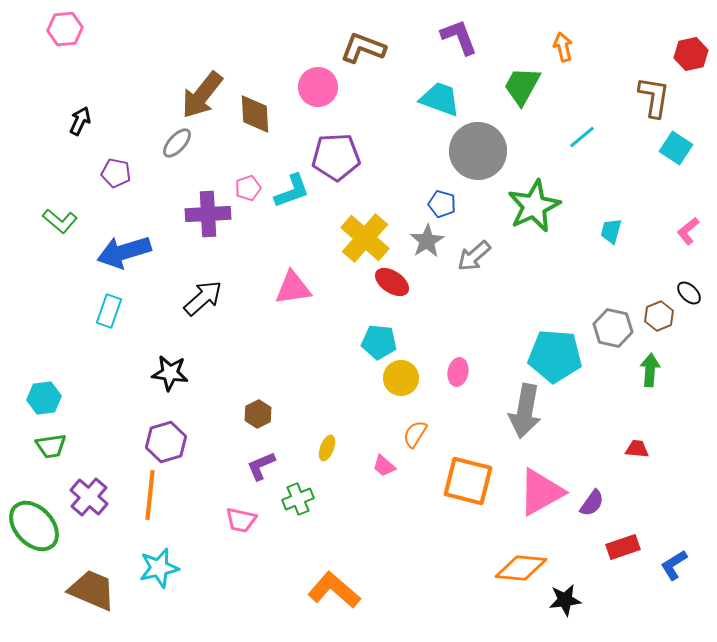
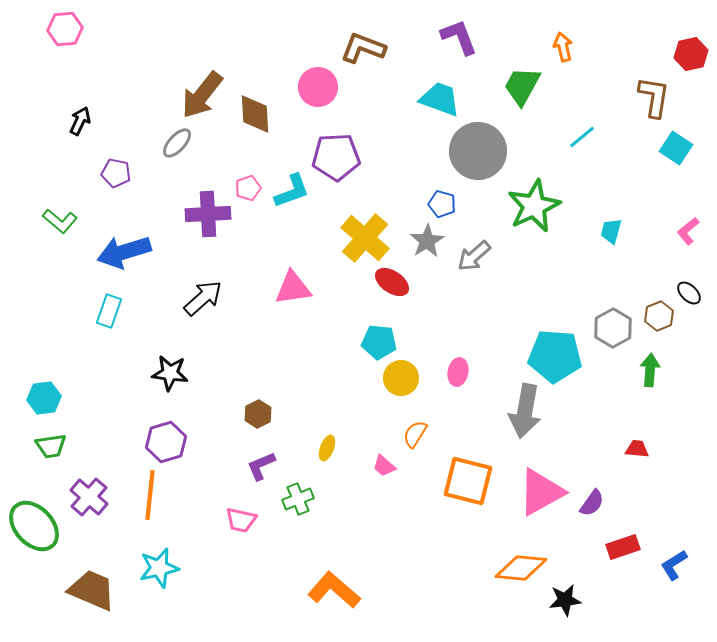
gray hexagon at (613, 328): rotated 18 degrees clockwise
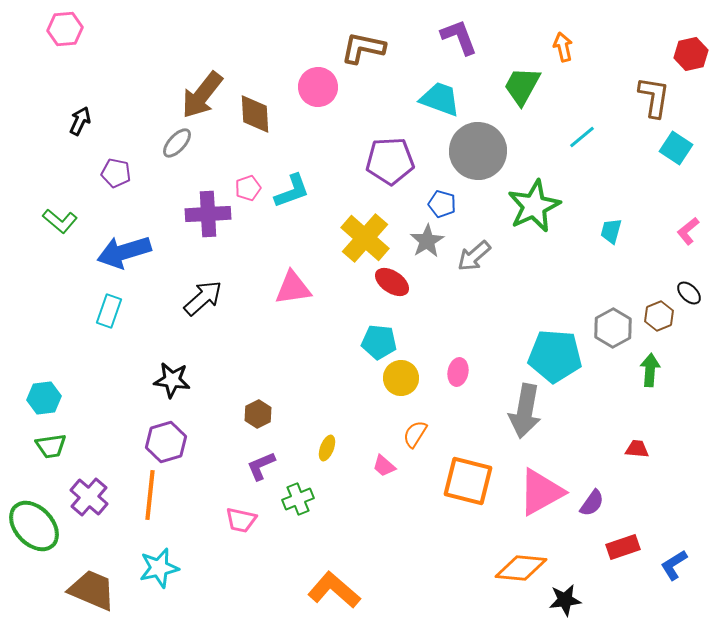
brown L-shape at (363, 48): rotated 9 degrees counterclockwise
purple pentagon at (336, 157): moved 54 px right, 4 px down
black star at (170, 373): moved 2 px right, 7 px down
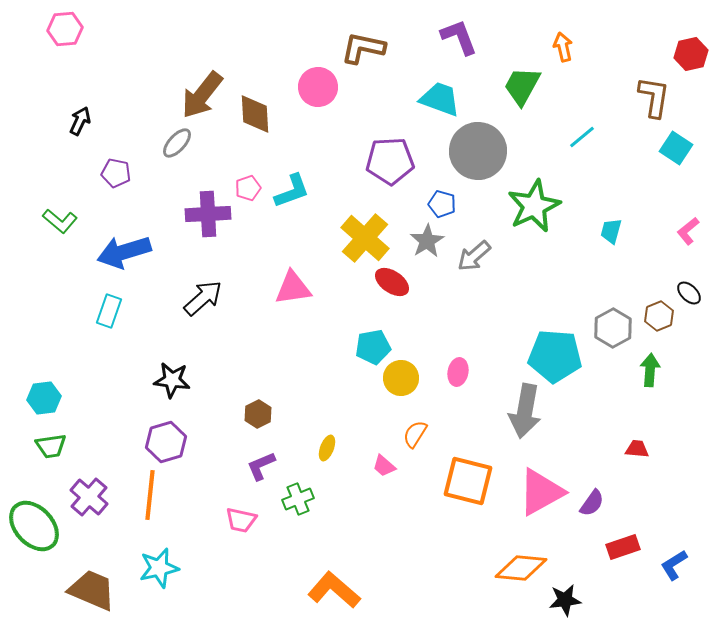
cyan pentagon at (379, 342): moved 6 px left, 5 px down; rotated 16 degrees counterclockwise
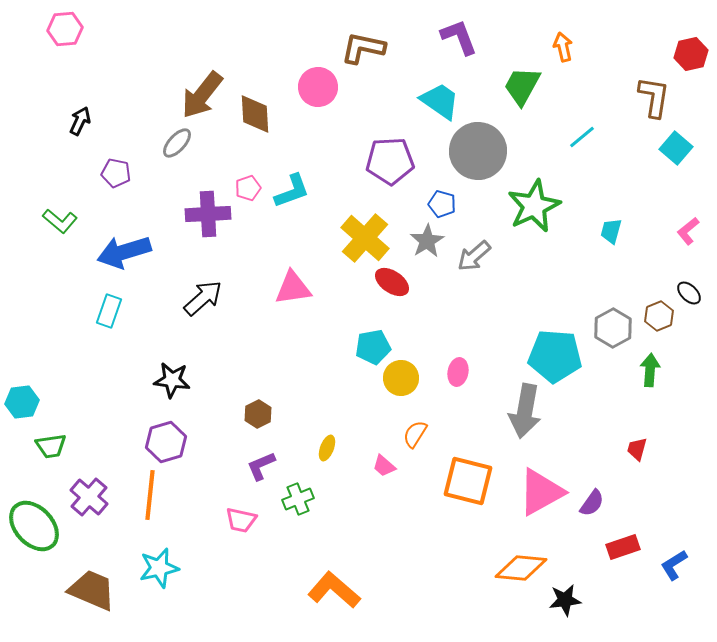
cyan trapezoid at (440, 99): moved 2 px down; rotated 15 degrees clockwise
cyan square at (676, 148): rotated 8 degrees clockwise
cyan hexagon at (44, 398): moved 22 px left, 4 px down
red trapezoid at (637, 449): rotated 80 degrees counterclockwise
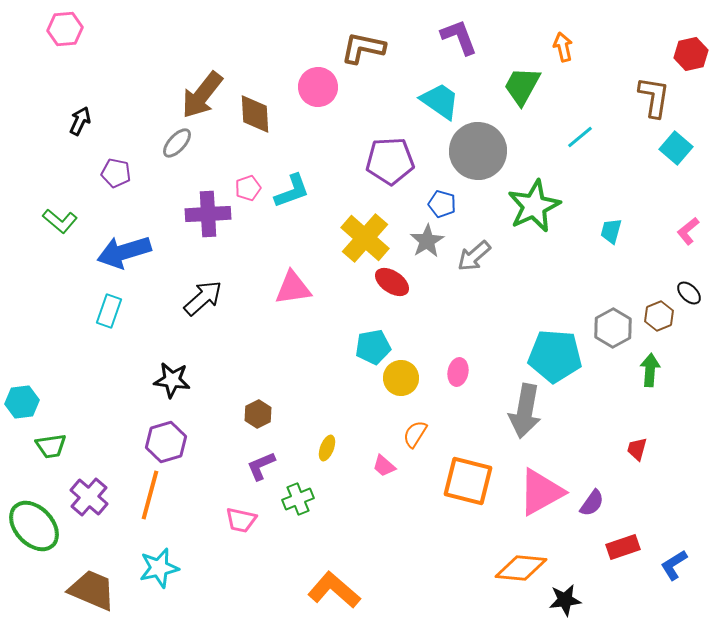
cyan line at (582, 137): moved 2 px left
orange line at (150, 495): rotated 9 degrees clockwise
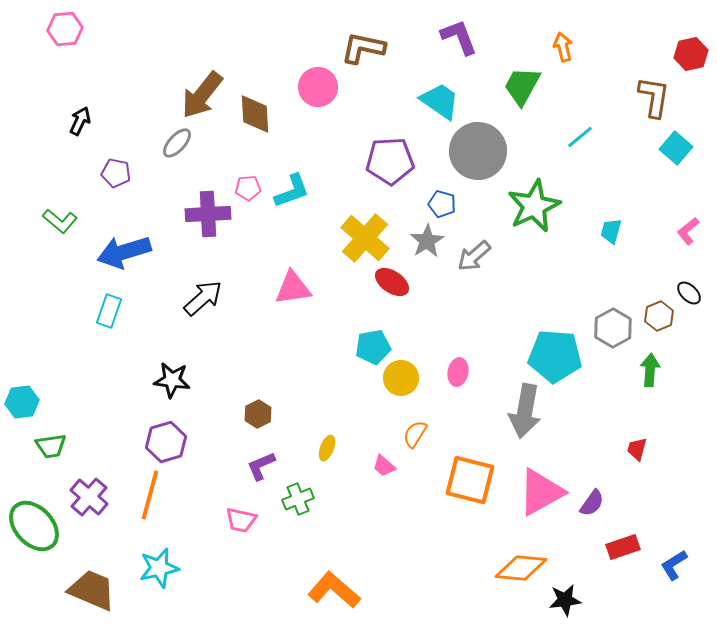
pink pentagon at (248, 188): rotated 15 degrees clockwise
orange square at (468, 481): moved 2 px right, 1 px up
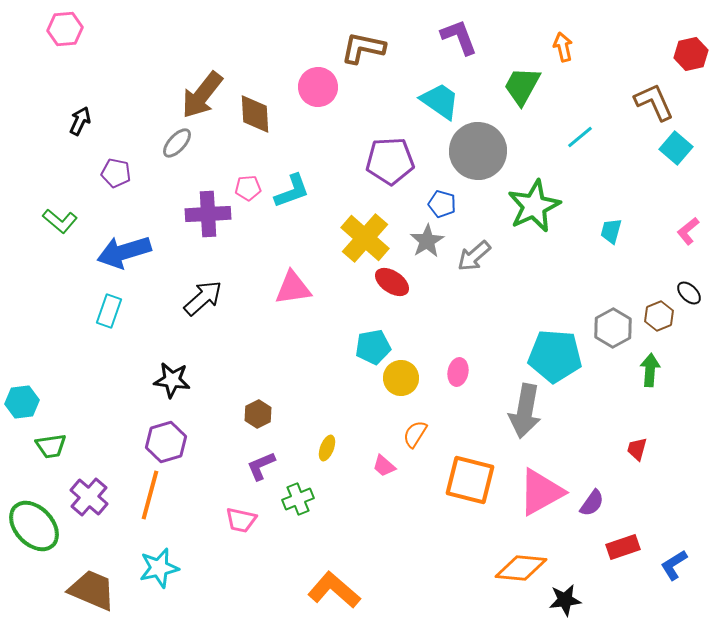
brown L-shape at (654, 97): moved 5 px down; rotated 33 degrees counterclockwise
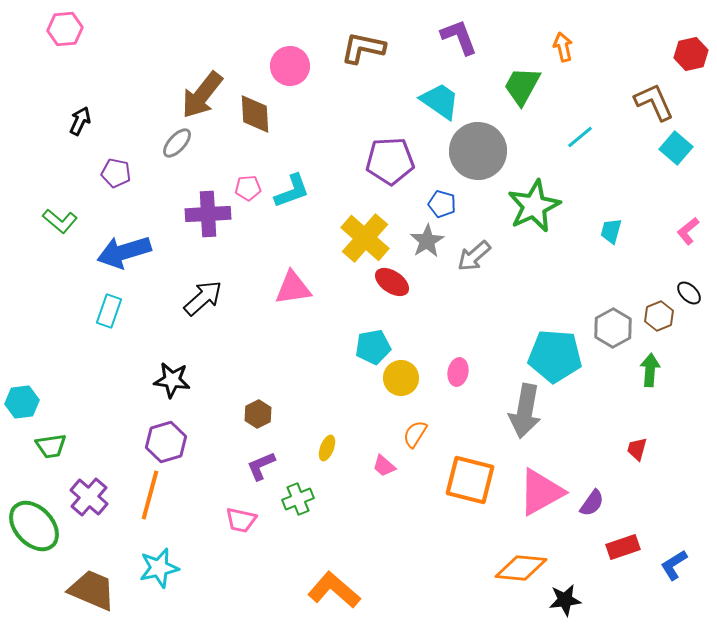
pink circle at (318, 87): moved 28 px left, 21 px up
